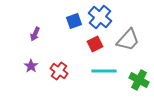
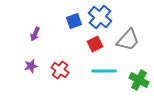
purple star: rotated 24 degrees clockwise
red cross: moved 1 px right, 1 px up
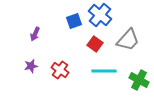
blue cross: moved 2 px up
red square: rotated 28 degrees counterclockwise
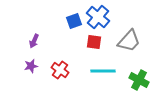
blue cross: moved 2 px left, 2 px down
purple arrow: moved 1 px left, 7 px down
gray trapezoid: moved 1 px right, 1 px down
red square: moved 1 px left, 2 px up; rotated 28 degrees counterclockwise
cyan line: moved 1 px left
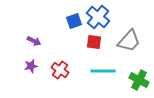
purple arrow: rotated 88 degrees counterclockwise
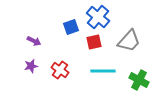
blue square: moved 3 px left, 6 px down
red square: rotated 21 degrees counterclockwise
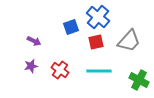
red square: moved 2 px right
cyan line: moved 4 px left
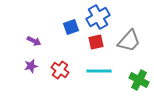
blue cross: rotated 20 degrees clockwise
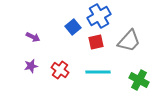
blue cross: moved 1 px right, 1 px up
blue square: moved 2 px right; rotated 21 degrees counterclockwise
purple arrow: moved 1 px left, 4 px up
cyan line: moved 1 px left, 1 px down
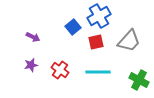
purple star: moved 1 px up
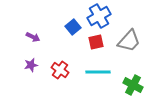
green cross: moved 6 px left, 5 px down
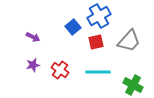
purple star: moved 2 px right
